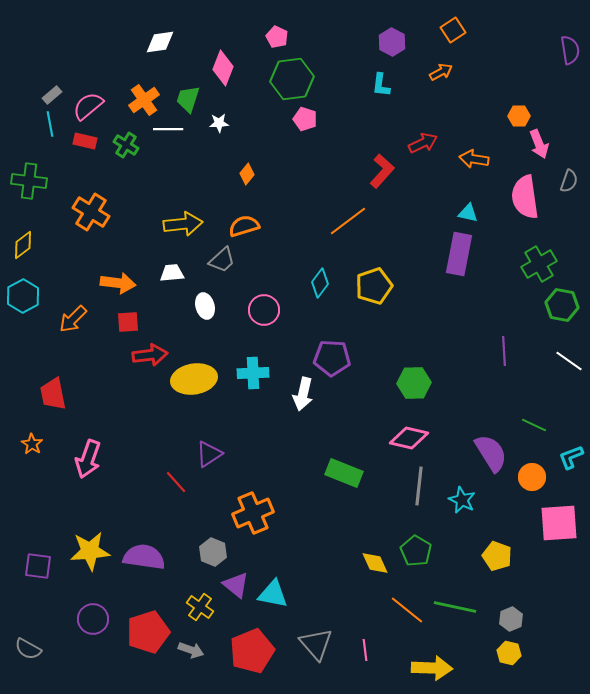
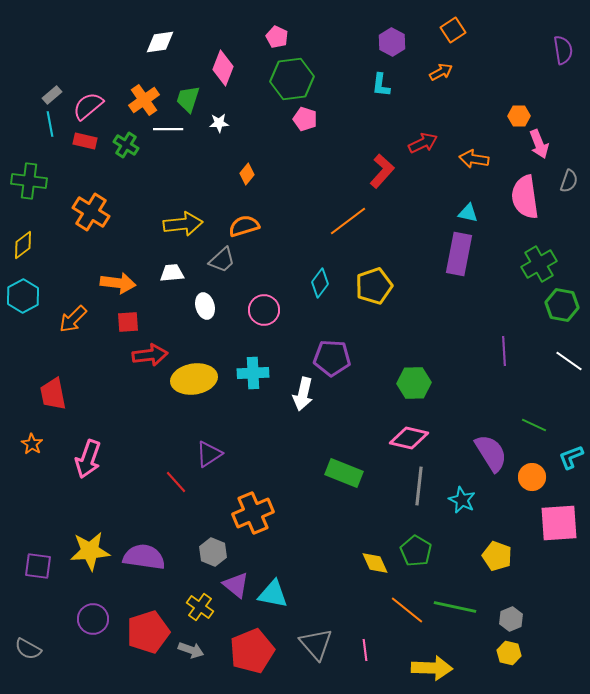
purple semicircle at (570, 50): moved 7 px left
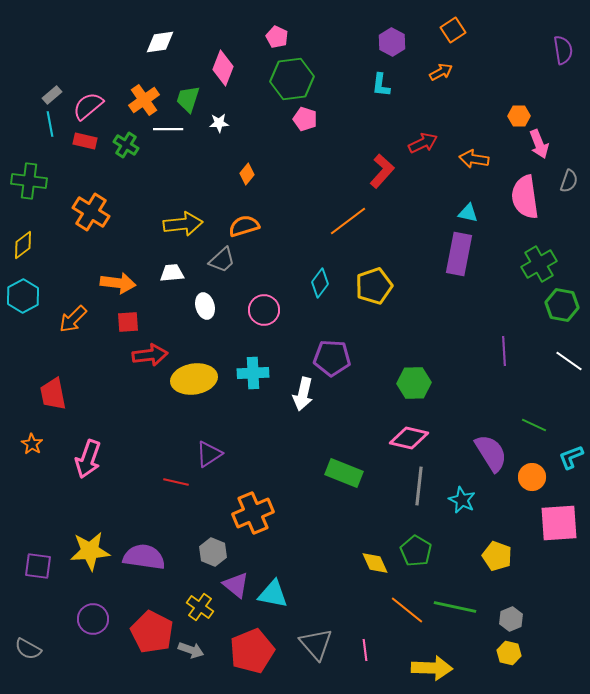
red line at (176, 482): rotated 35 degrees counterclockwise
red pentagon at (148, 632): moved 4 px right; rotated 27 degrees counterclockwise
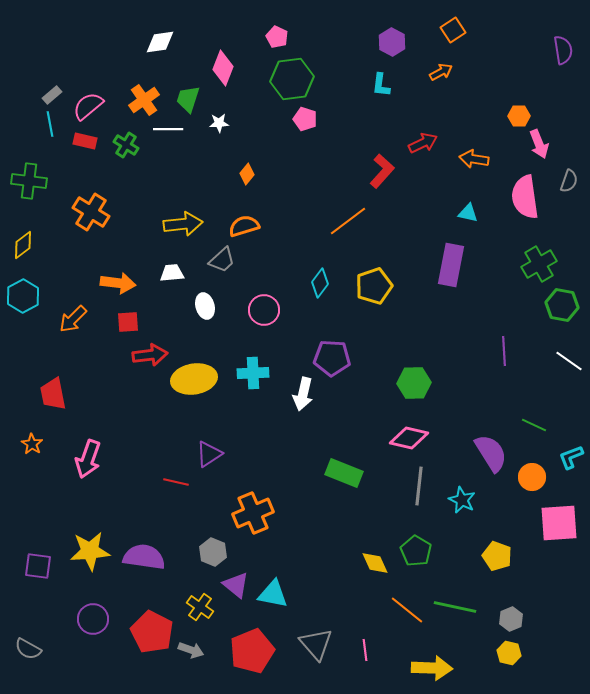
purple rectangle at (459, 254): moved 8 px left, 11 px down
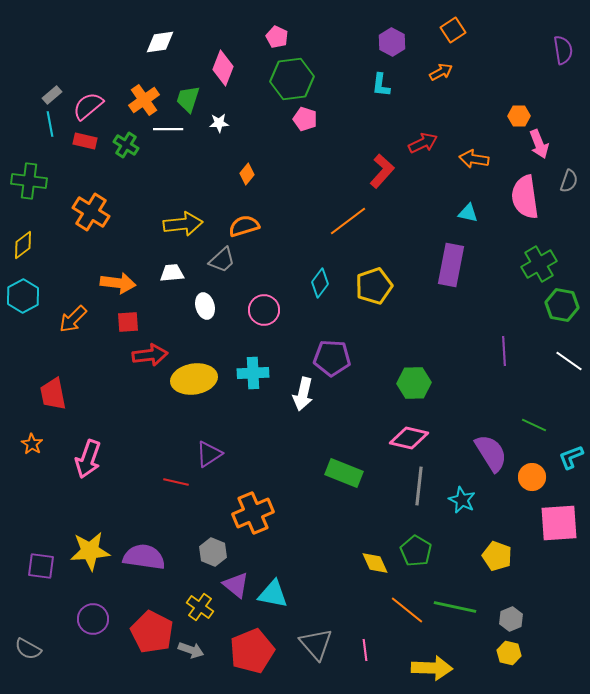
purple square at (38, 566): moved 3 px right
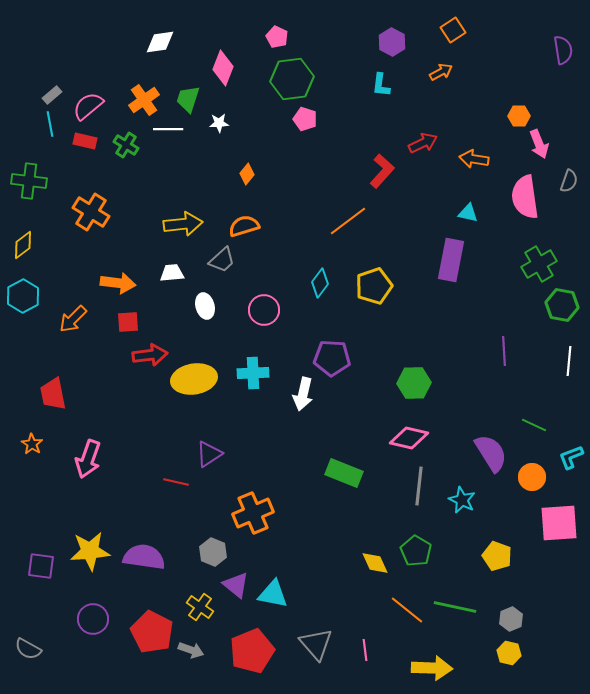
purple rectangle at (451, 265): moved 5 px up
white line at (569, 361): rotated 60 degrees clockwise
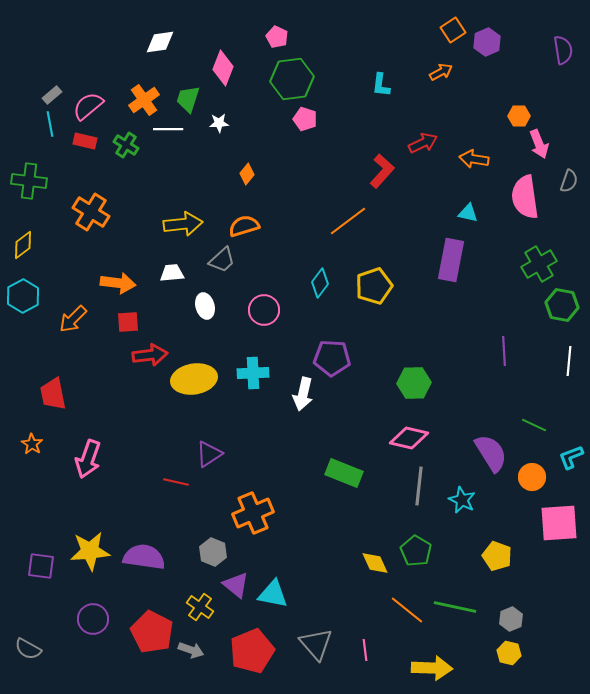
purple hexagon at (392, 42): moved 95 px right; rotated 8 degrees clockwise
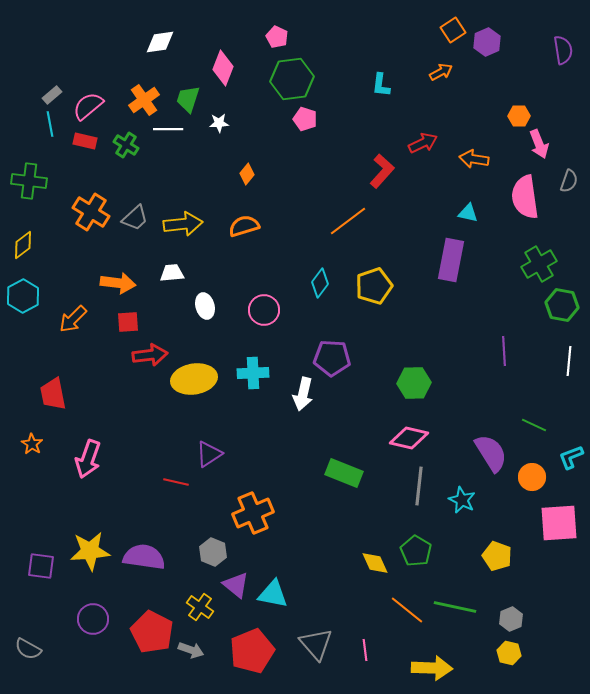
gray trapezoid at (222, 260): moved 87 px left, 42 px up
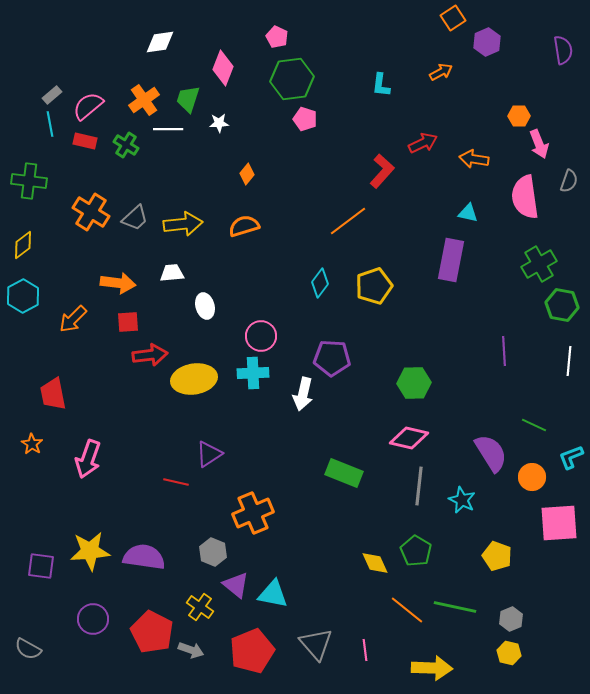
orange square at (453, 30): moved 12 px up
pink circle at (264, 310): moved 3 px left, 26 px down
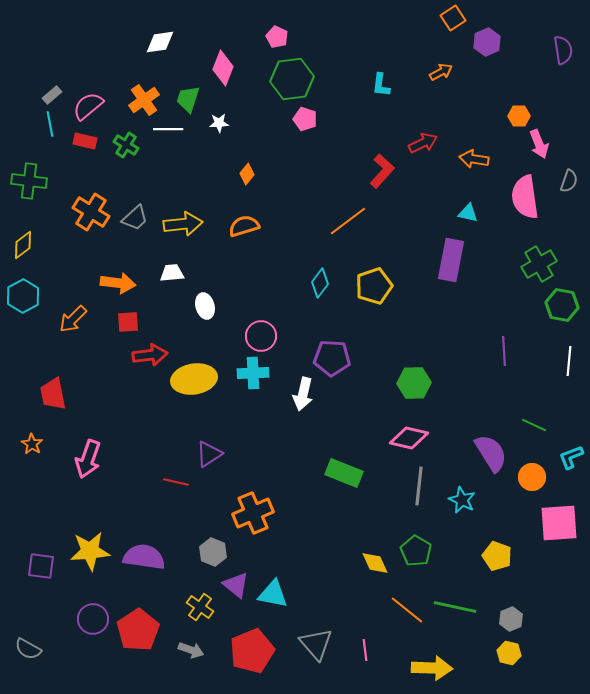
red pentagon at (152, 632): moved 14 px left, 2 px up; rotated 12 degrees clockwise
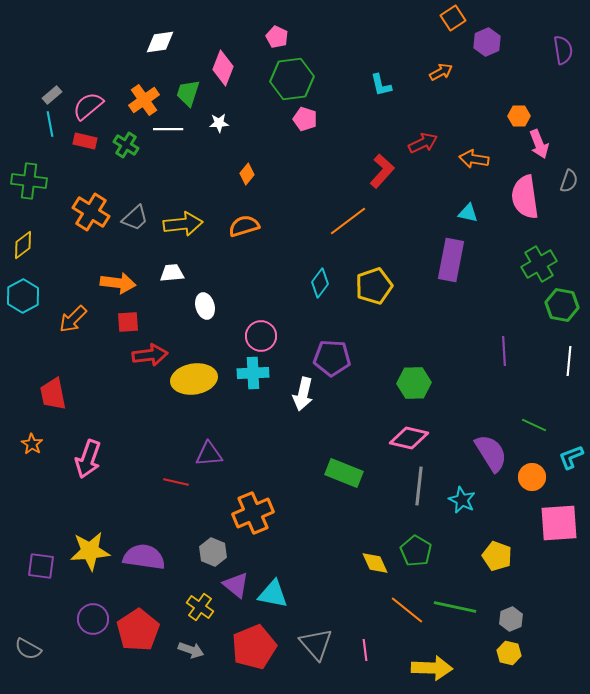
cyan L-shape at (381, 85): rotated 20 degrees counterclockwise
green trapezoid at (188, 99): moved 6 px up
purple triangle at (209, 454): rotated 28 degrees clockwise
red pentagon at (252, 651): moved 2 px right, 4 px up
